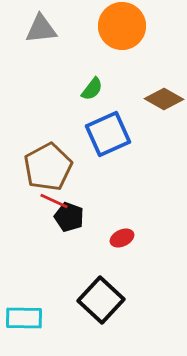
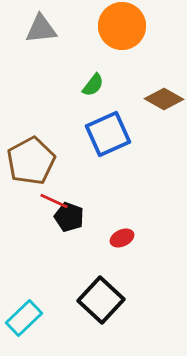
green semicircle: moved 1 px right, 4 px up
brown pentagon: moved 17 px left, 6 px up
cyan rectangle: rotated 45 degrees counterclockwise
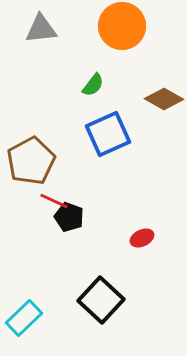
red ellipse: moved 20 px right
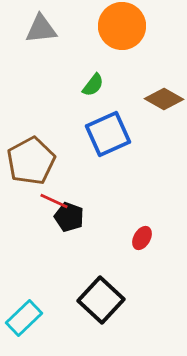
red ellipse: rotated 35 degrees counterclockwise
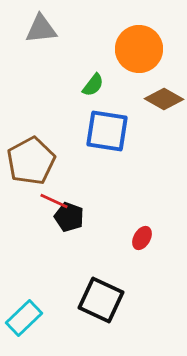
orange circle: moved 17 px right, 23 px down
blue square: moved 1 px left, 3 px up; rotated 33 degrees clockwise
black square: rotated 18 degrees counterclockwise
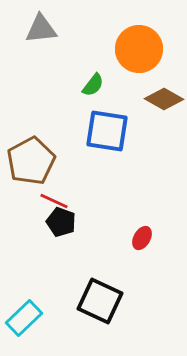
black pentagon: moved 8 px left, 5 px down
black square: moved 1 px left, 1 px down
